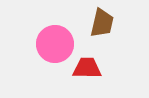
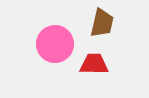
red trapezoid: moved 7 px right, 4 px up
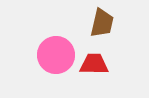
pink circle: moved 1 px right, 11 px down
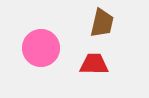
pink circle: moved 15 px left, 7 px up
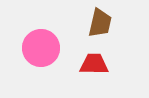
brown trapezoid: moved 2 px left
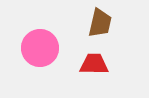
pink circle: moved 1 px left
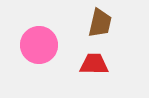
pink circle: moved 1 px left, 3 px up
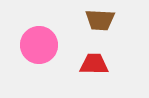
brown trapezoid: moved 3 px up; rotated 80 degrees clockwise
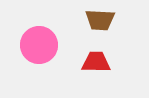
red trapezoid: moved 2 px right, 2 px up
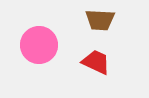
red trapezoid: rotated 24 degrees clockwise
